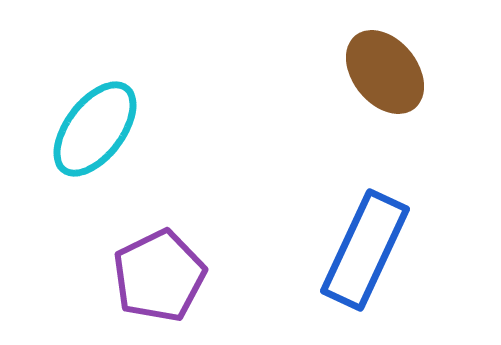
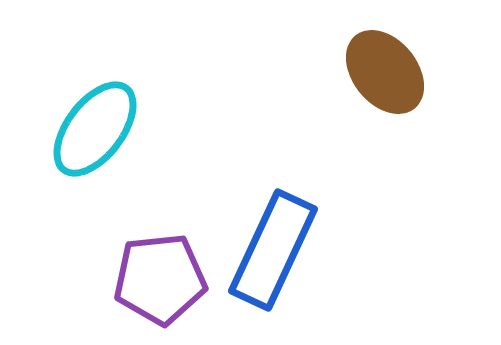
blue rectangle: moved 92 px left
purple pentagon: moved 1 px right, 3 px down; rotated 20 degrees clockwise
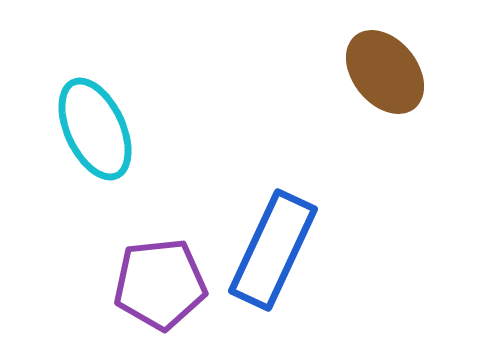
cyan ellipse: rotated 62 degrees counterclockwise
purple pentagon: moved 5 px down
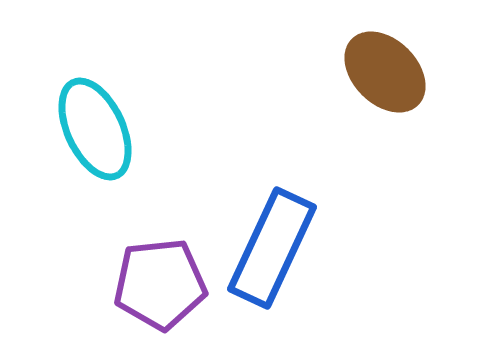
brown ellipse: rotated 6 degrees counterclockwise
blue rectangle: moved 1 px left, 2 px up
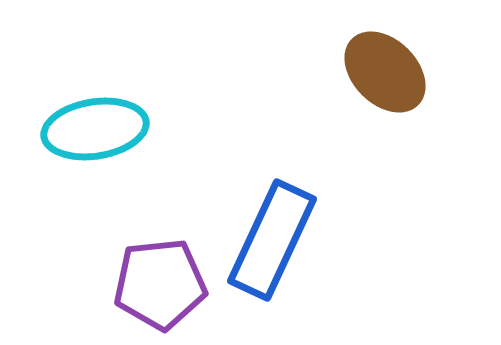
cyan ellipse: rotated 74 degrees counterclockwise
blue rectangle: moved 8 px up
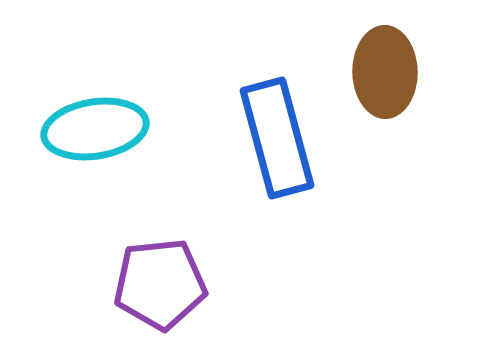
brown ellipse: rotated 44 degrees clockwise
blue rectangle: moved 5 px right, 102 px up; rotated 40 degrees counterclockwise
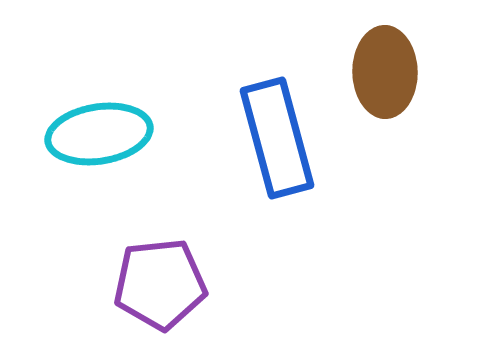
cyan ellipse: moved 4 px right, 5 px down
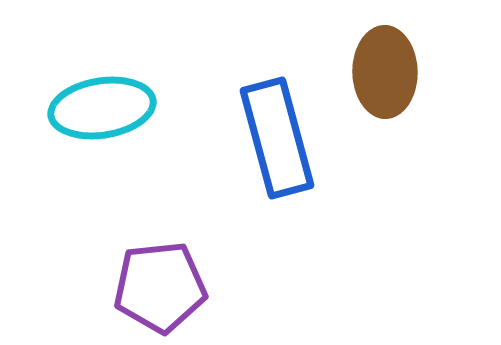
cyan ellipse: moved 3 px right, 26 px up
purple pentagon: moved 3 px down
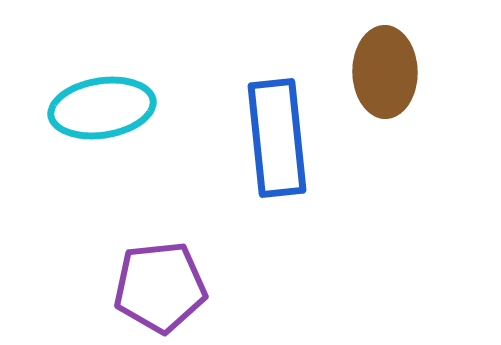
blue rectangle: rotated 9 degrees clockwise
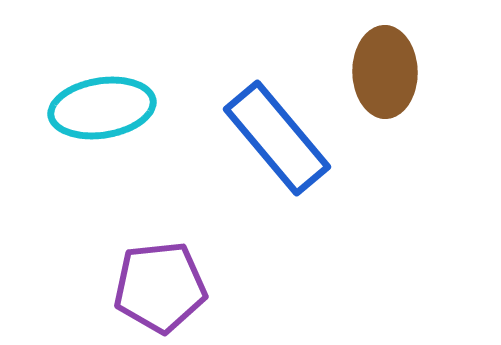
blue rectangle: rotated 34 degrees counterclockwise
